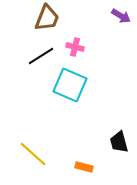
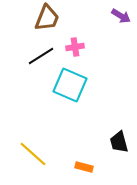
pink cross: rotated 24 degrees counterclockwise
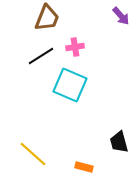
purple arrow: rotated 18 degrees clockwise
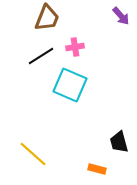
orange rectangle: moved 13 px right, 2 px down
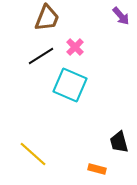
pink cross: rotated 36 degrees counterclockwise
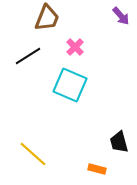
black line: moved 13 px left
